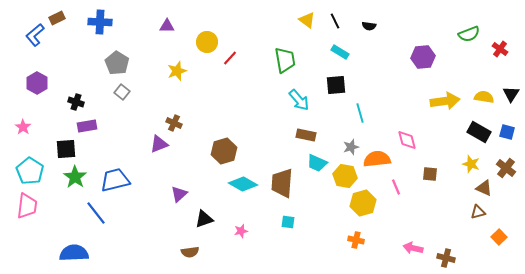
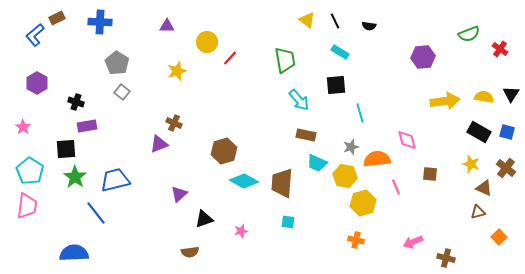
cyan diamond at (243, 184): moved 1 px right, 3 px up
pink arrow at (413, 248): moved 6 px up; rotated 36 degrees counterclockwise
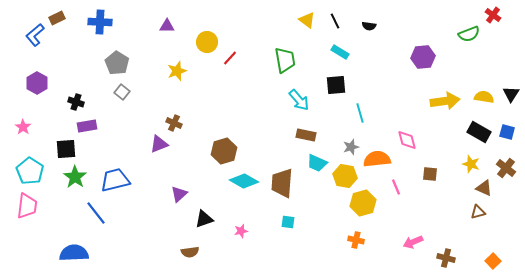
red cross at (500, 49): moved 7 px left, 34 px up
orange square at (499, 237): moved 6 px left, 24 px down
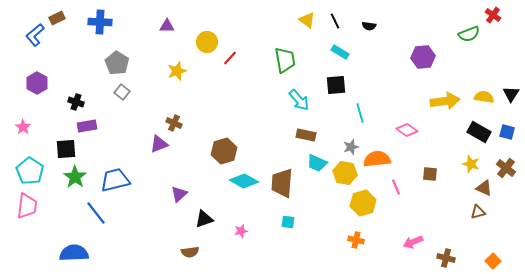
pink diamond at (407, 140): moved 10 px up; rotated 40 degrees counterclockwise
yellow hexagon at (345, 176): moved 3 px up
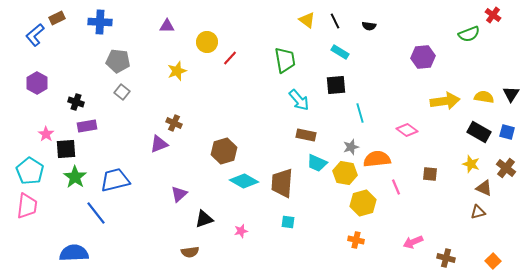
gray pentagon at (117, 63): moved 1 px right, 2 px up; rotated 25 degrees counterclockwise
pink star at (23, 127): moved 23 px right, 7 px down
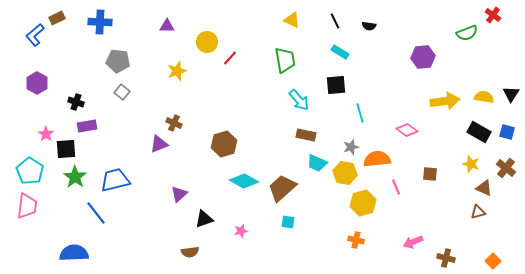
yellow triangle at (307, 20): moved 15 px left; rotated 12 degrees counterclockwise
green semicircle at (469, 34): moved 2 px left, 1 px up
brown hexagon at (224, 151): moved 7 px up
brown trapezoid at (282, 183): moved 5 px down; rotated 44 degrees clockwise
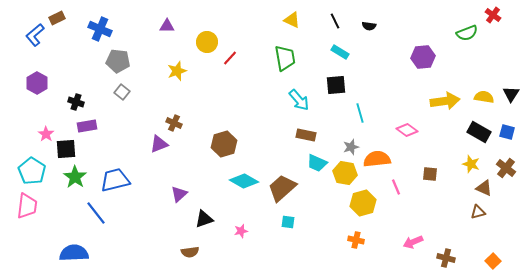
blue cross at (100, 22): moved 7 px down; rotated 20 degrees clockwise
green trapezoid at (285, 60): moved 2 px up
cyan pentagon at (30, 171): moved 2 px right
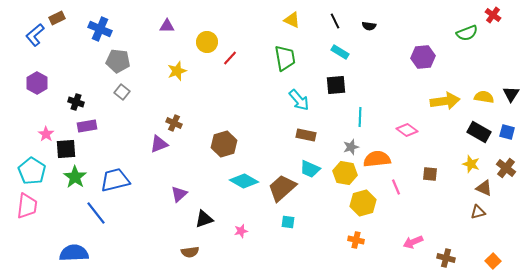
cyan line at (360, 113): moved 4 px down; rotated 18 degrees clockwise
cyan trapezoid at (317, 163): moved 7 px left, 6 px down
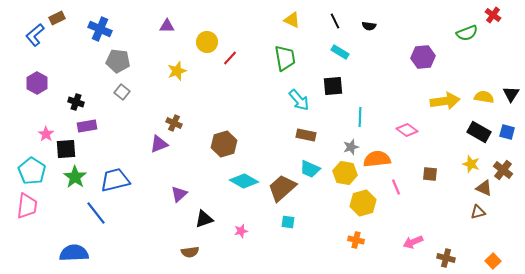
black square at (336, 85): moved 3 px left, 1 px down
brown cross at (506, 168): moved 3 px left, 2 px down
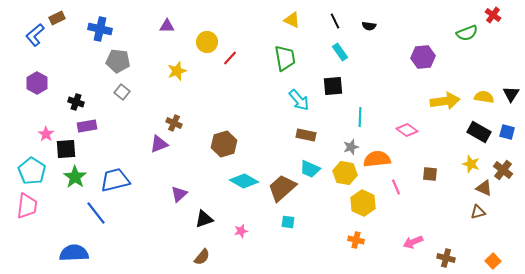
blue cross at (100, 29): rotated 10 degrees counterclockwise
cyan rectangle at (340, 52): rotated 24 degrees clockwise
yellow hexagon at (363, 203): rotated 20 degrees counterclockwise
brown semicircle at (190, 252): moved 12 px right, 5 px down; rotated 42 degrees counterclockwise
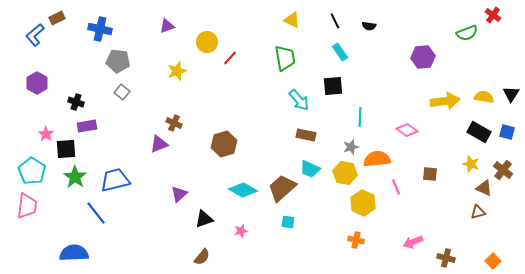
purple triangle at (167, 26): rotated 21 degrees counterclockwise
cyan diamond at (244, 181): moved 1 px left, 9 px down
